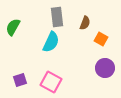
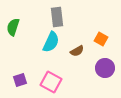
brown semicircle: moved 8 px left, 28 px down; rotated 40 degrees clockwise
green semicircle: rotated 12 degrees counterclockwise
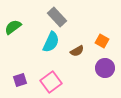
gray rectangle: rotated 36 degrees counterclockwise
green semicircle: rotated 36 degrees clockwise
orange square: moved 1 px right, 2 px down
pink square: rotated 25 degrees clockwise
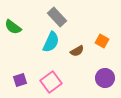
green semicircle: rotated 108 degrees counterclockwise
purple circle: moved 10 px down
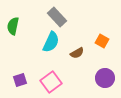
green semicircle: moved 1 px up; rotated 66 degrees clockwise
brown semicircle: moved 2 px down
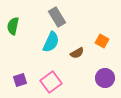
gray rectangle: rotated 12 degrees clockwise
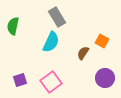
brown semicircle: moved 6 px right; rotated 152 degrees clockwise
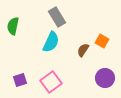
brown semicircle: moved 3 px up
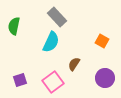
gray rectangle: rotated 12 degrees counterclockwise
green semicircle: moved 1 px right
brown semicircle: moved 9 px left, 14 px down
pink square: moved 2 px right
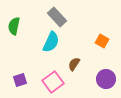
purple circle: moved 1 px right, 1 px down
